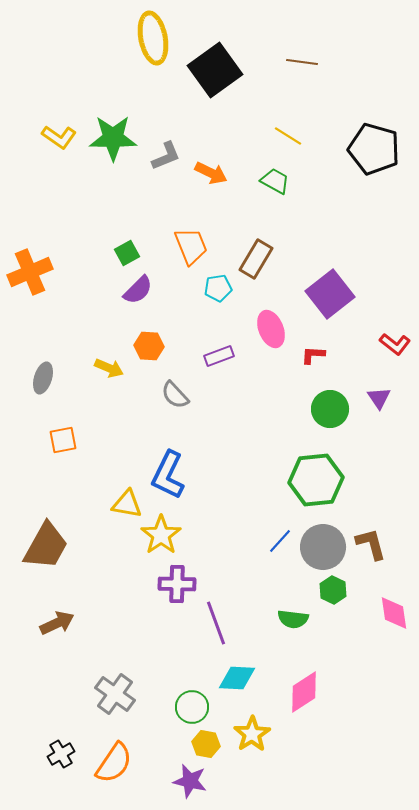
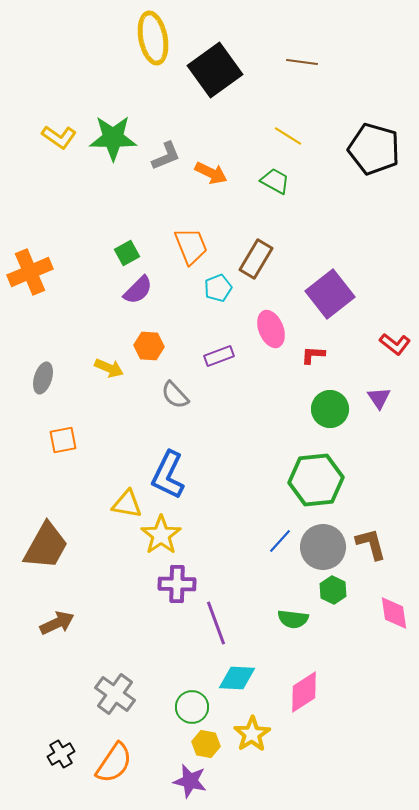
cyan pentagon at (218, 288): rotated 12 degrees counterclockwise
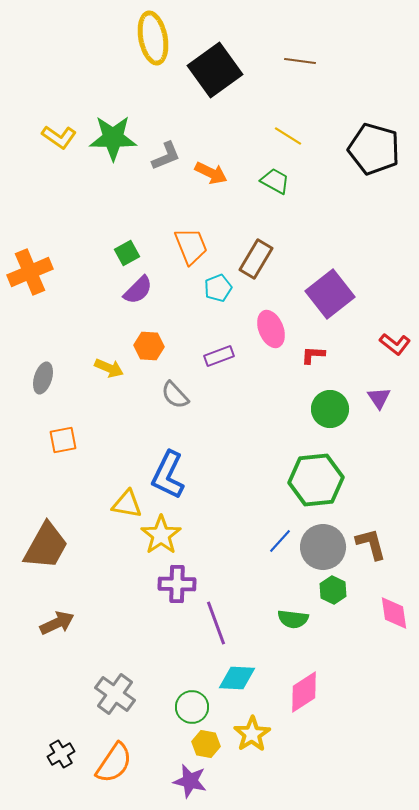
brown line at (302, 62): moved 2 px left, 1 px up
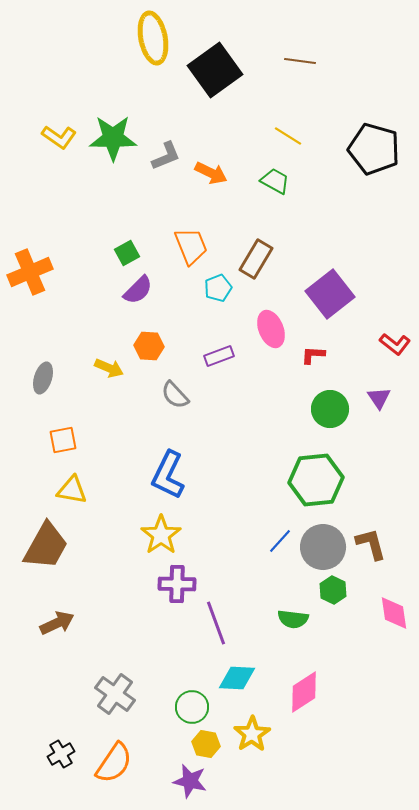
yellow triangle at (127, 504): moved 55 px left, 14 px up
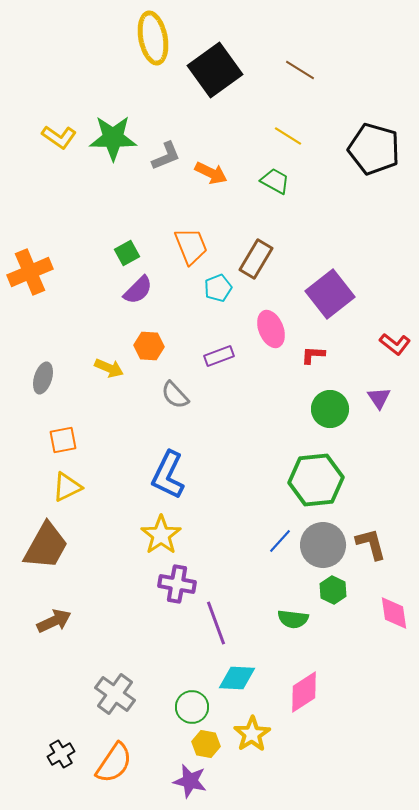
brown line at (300, 61): moved 9 px down; rotated 24 degrees clockwise
yellow triangle at (72, 490): moved 5 px left, 3 px up; rotated 36 degrees counterclockwise
gray circle at (323, 547): moved 2 px up
purple cross at (177, 584): rotated 9 degrees clockwise
brown arrow at (57, 623): moved 3 px left, 2 px up
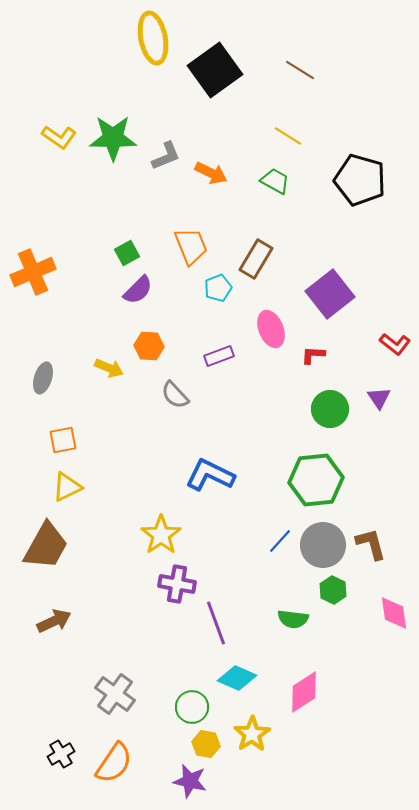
black pentagon at (374, 149): moved 14 px left, 31 px down
orange cross at (30, 272): moved 3 px right
blue L-shape at (168, 475): moved 42 px right; rotated 90 degrees clockwise
cyan diamond at (237, 678): rotated 21 degrees clockwise
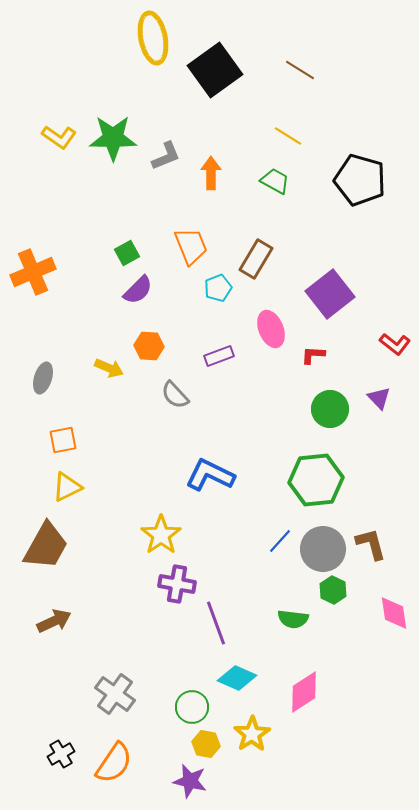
orange arrow at (211, 173): rotated 116 degrees counterclockwise
purple triangle at (379, 398): rotated 10 degrees counterclockwise
gray circle at (323, 545): moved 4 px down
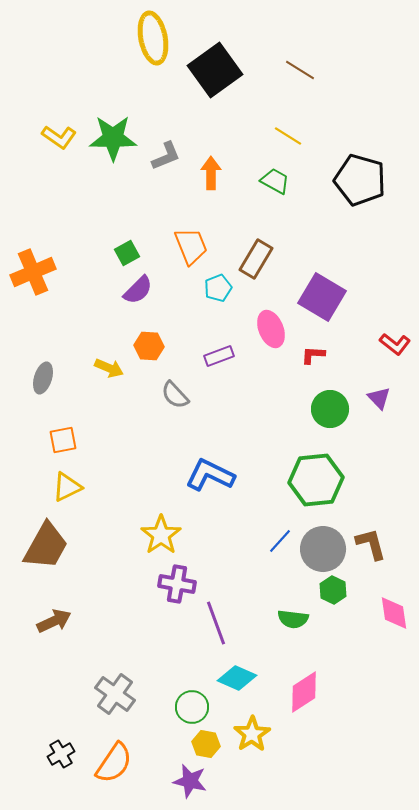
purple square at (330, 294): moved 8 px left, 3 px down; rotated 21 degrees counterclockwise
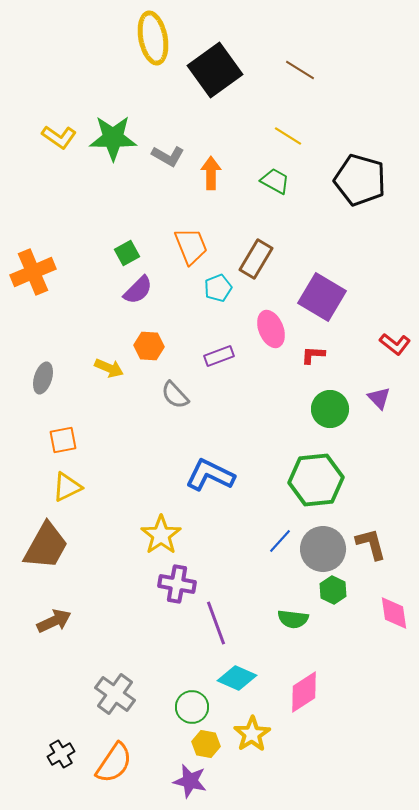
gray L-shape at (166, 156): moved 2 px right; rotated 52 degrees clockwise
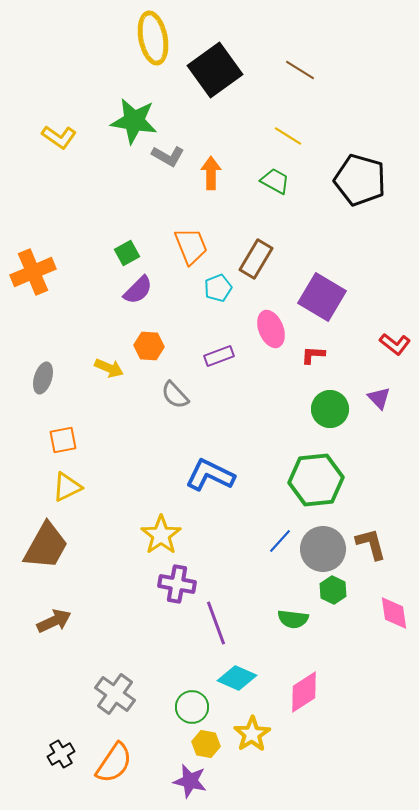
green star at (113, 138): moved 21 px right, 17 px up; rotated 9 degrees clockwise
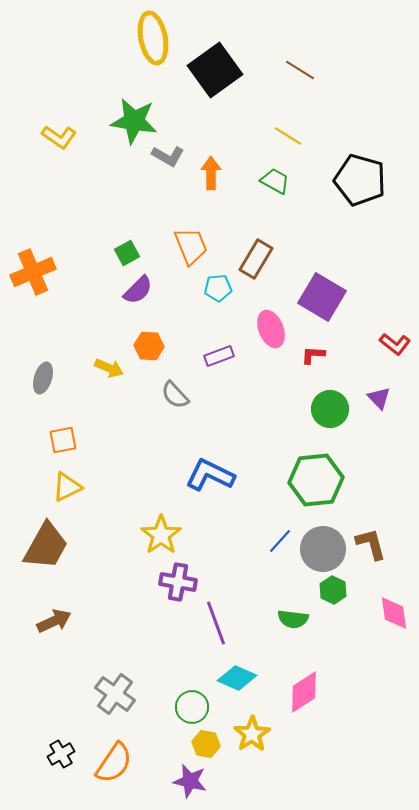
cyan pentagon at (218, 288): rotated 16 degrees clockwise
purple cross at (177, 584): moved 1 px right, 2 px up
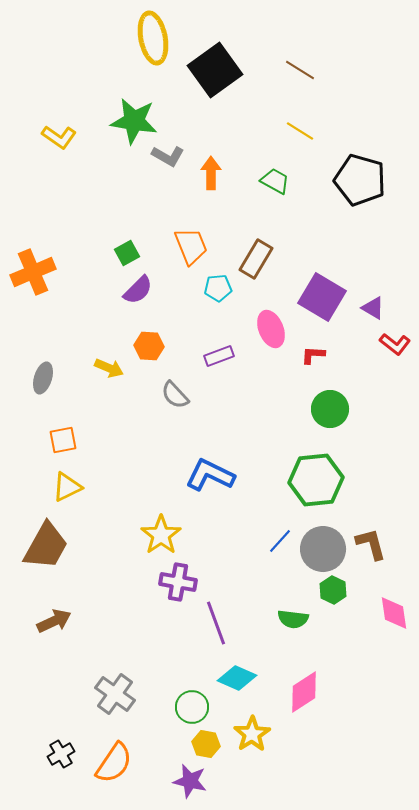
yellow line at (288, 136): moved 12 px right, 5 px up
purple triangle at (379, 398): moved 6 px left, 90 px up; rotated 15 degrees counterclockwise
